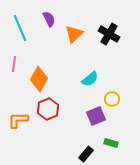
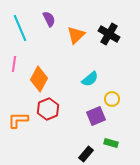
orange triangle: moved 2 px right, 1 px down
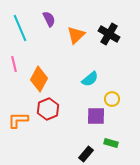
pink line: rotated 21 degrees counterclockwise
purple square: rotated 24 degrees clockwise
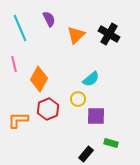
cyan semicircle: moved 1 px right
yellow circle: moved 34 px left
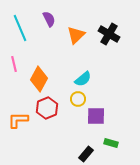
cyan semicircle: moved 8 px left
red hexagon: moved 1 px left, 1 px up
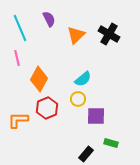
pink line: moved 3 px right, 6 px up
